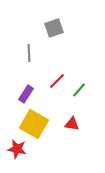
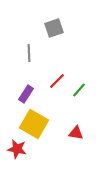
red triangle: moved 4 px right, 9 px down
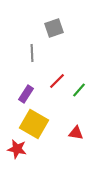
gray line: moved 3 px right
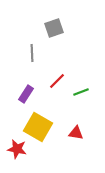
green line: moved 2 px right, 2 px down; rotated 28 degrees clockwise
yellow square: moved 4 px right, 3 px down
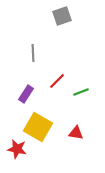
gray square: moved 8 px right, 12 px up
gray line: moved 1 px right
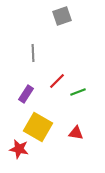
green line: moved 3 px left
red star: moved 2 px right
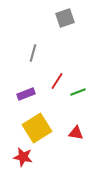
gray square: moved 3 px right, 2 px down
gray line: rotated 18 degrees clockwise
red line: rotated 12 degrees counterclockwise
purple rectangle: rotated 36 degrees clockwise
yellow square: moved 1 px left, 1 px down; rotated 28 degrees clockwise
red star: moved 4 px right, 8 px down
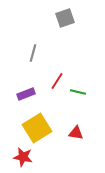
green line: rotated 35 degrees clockwise
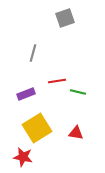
red line: rotated 48 degrees clockwise
